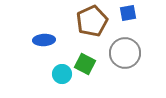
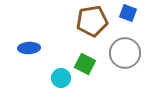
blue square: rotated 30 degrees clockwise
brown pentagon: rotated 16 degrees clockwise
blue ellipse: moved 15 px left, 8 px down
cyan circle: moved 1 px left, 4 px down
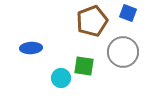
brown pentagon: rotated 12 degrees counterclockwise
blue ellipse: moved 2 px right
gray circle: moved 2 px left, 1 px up
green square: moved 1 px left, 2 px down; rotated 20 degrees counterclockwise
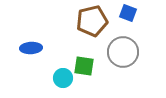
brown pentagon: rotated 8 degrees clockwise
cyan circle: moved 2 px right
